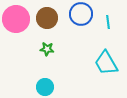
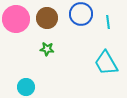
cyan circle: moved 19 px left
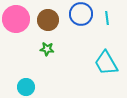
brown circle: moved 1 px right, 2 px down
cyan line: moved 1 px left, 4 px up
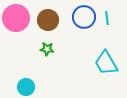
blue circle: moved 3 px right, 3 px down
pink circle: moved 1 px up
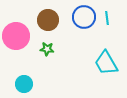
pink circle: moved 18 px down
cyan circle: moved 2 px left, 3 px up
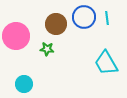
brown circle: moved 8 px right, 4 px down
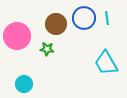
blue circle: moved 1 px down
pink circle: moved 1 px right
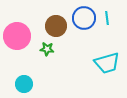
brown circle: moved 2 px down
cyan trapezoid: moved 1 px right; rotated 76 degrees counterclockwise
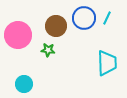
cyan line: rotated 32 degrees clockwise
pink circle: moved 1 px right, 1 px up
green star: moved 1 px right, 1 px down
cyan trapezoid: rotated 76 degrees counterclockwise
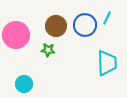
blue circle: moved 1 px right, 7 px down
pink circle: moved 2 px left
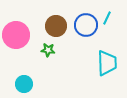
blue circle: moved 1 px right
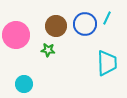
blue circle: moved 1 px left, 1 px up
